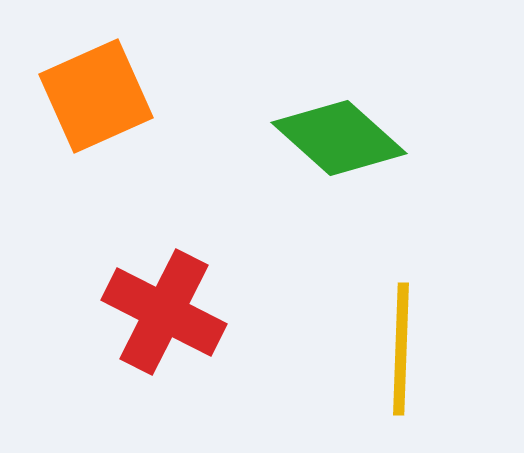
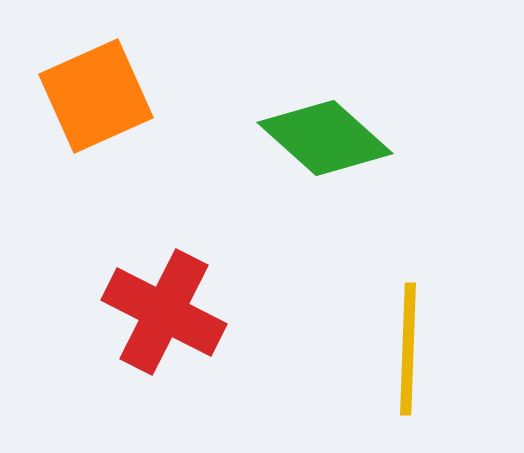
green diamond: moved 14 px left
yellow line: moved 7 px right
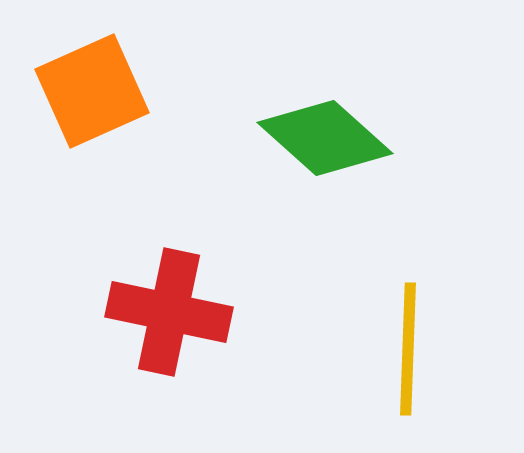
orange square: moved 4 px left, 5 px up
red cross: moved 5 px right; rotated 15 degrees counterclockwise
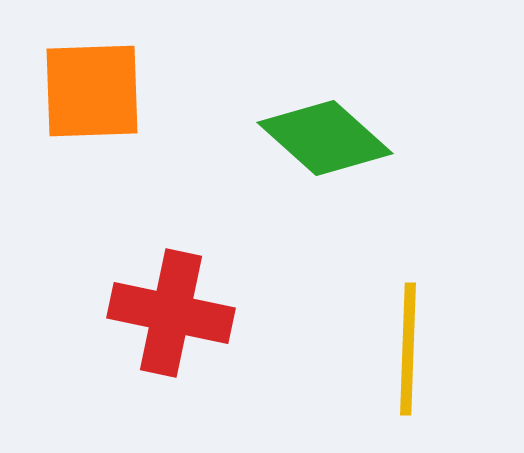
orange square: rotated 22 degrees clockwise
red cross: moved 2 px right, 1 px down
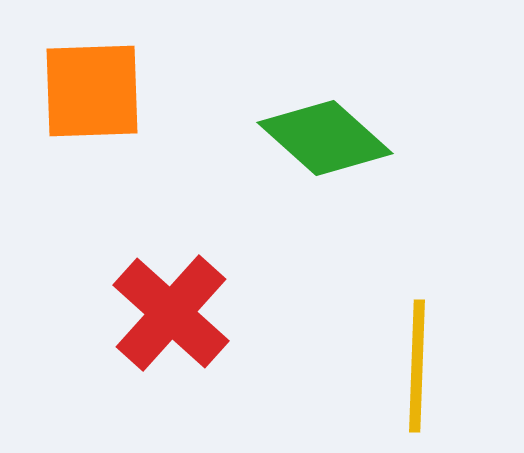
red cross: rotated 30 degrees clockwise
yellow line: moved 9 px right, 17 px down
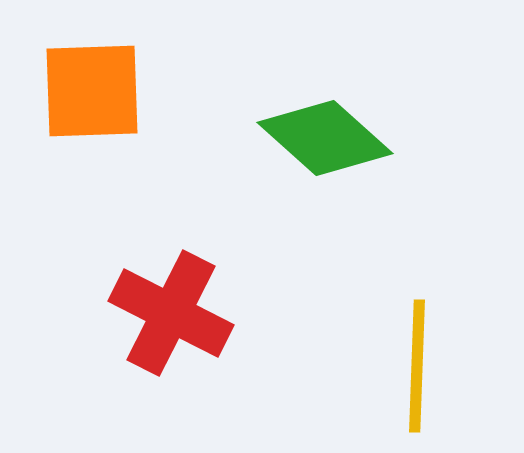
red cross: rotated 15 degrees counterclockwise
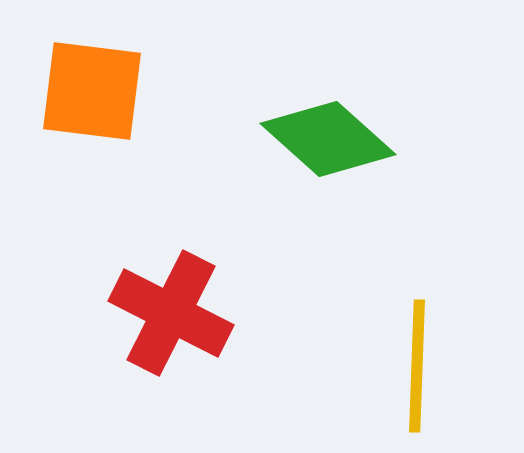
orange square: rotated 9 degrees clockwise
green diamond: moved 3 px right, 1 px down
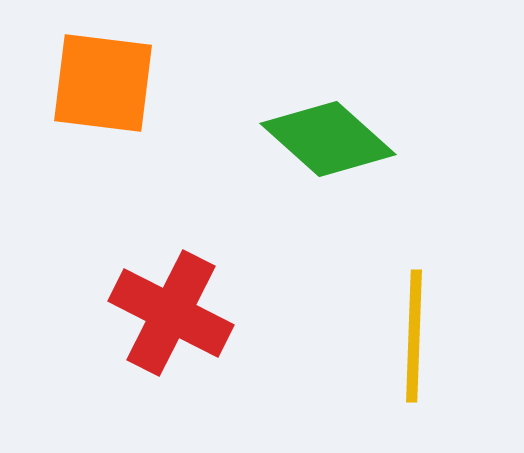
orange square: moved 11 px right, 8 px up
yellow line: moved 3 px left, 30 px up
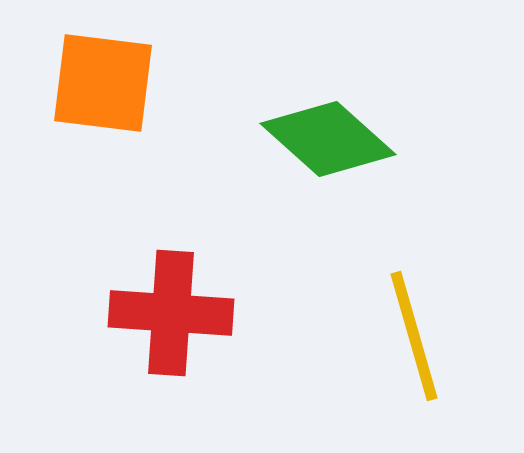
red cross: rotated 23 degrees counterclockwise
yellow line: rotated 18 degrees counterclockwise
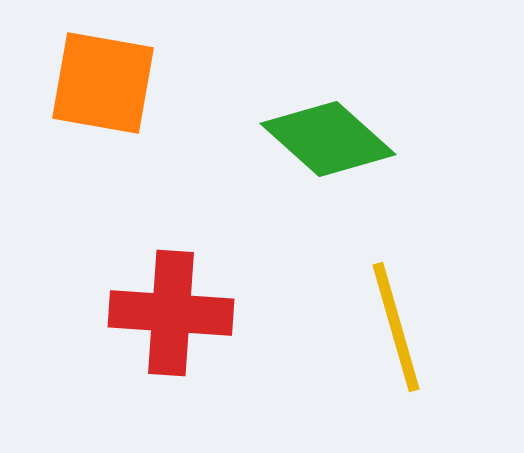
orange square: rotated 3 degrees clockwise
yellow line: moved 18 px left, 9 px up
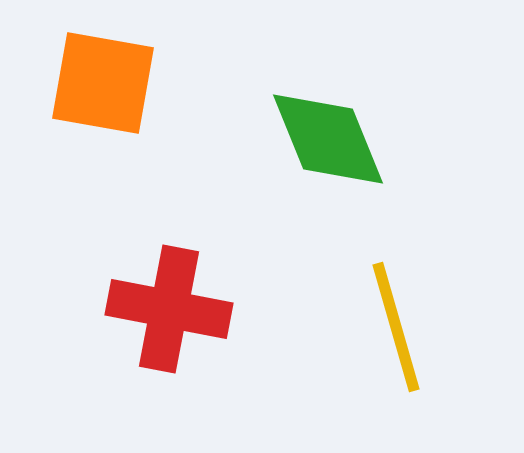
green diamond: rotated 26 degrees clockwise
red cross: moved 2 px left, 4 px up; rotated 7 degrees clockwise
